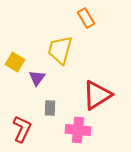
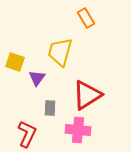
yellow trapezoid: moved 2 px down
yellow square: rotated 12 degrees counterclockwise
red triangle: moved 10 px left
red L-shape: moved 5 px right, 5 px down
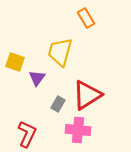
gray rectangle: moved 8 px right, 4 px up; rotated 28 degrees clockwise
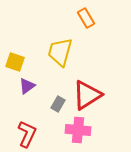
purple triangle: moved 10 px left, 8 px down; rotated 18 degrees clockwise
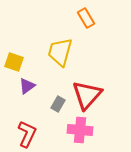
yellow square: moved 1 px left
red triangle: rotated 16 degrees counterclockwise
pink cross: moved 2 px right
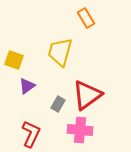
yellow square: moved 2 px up
red triangle: rotated 12 degrees clockwise
red L-shape: moved 4 px right
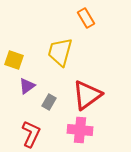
gray rectangle: moved 9 px left, 2 px up
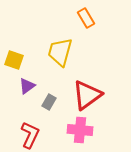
red L-shape: moved 1 px left, 1 px down
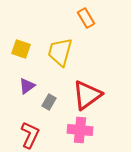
yellow square: moved 7 px right, 11 px up
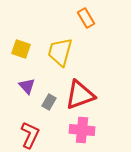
purple triangle: rotated 36 degrees counterclockwise
red triangle: moved 7 px left; rotated 16 degrees clockwise
pink cross: moved 2 px right
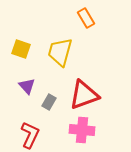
red triangle: moved 4 px right
